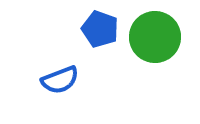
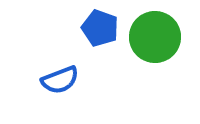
blue pentagon: moved 1 px up
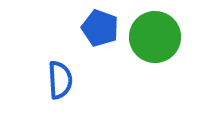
blue semicircle: rotated 72 degrees counterclockwise
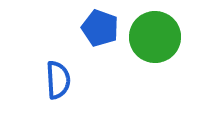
blue semicircle: moved 2 px left
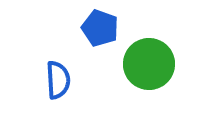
green circle: moved 6 px left, 27 px down
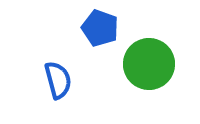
blue semicircle: rotated 12 degrees counterclockwise
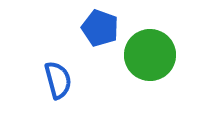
green circle: moved 1 px right, 9 px up
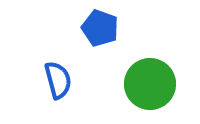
green circle: moved 29 px down
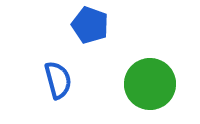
blue pentagon: moved 10 px left, 3 px up
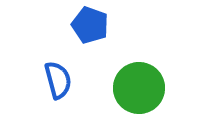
green circle: moved 11 px left, 4 px down
